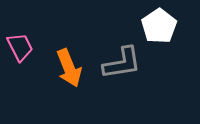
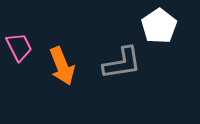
pink trapezoid: moved 1 px left
orange arrow: moved 7 px left, 2 px up
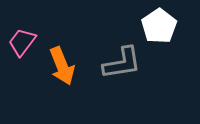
pink trapezoid: moved 3 px right, 5 px up; rotated 116 degrees counterclockwise
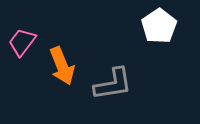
gray L-shape: moved 9 px left, 21 px down
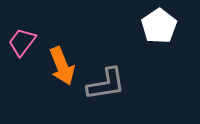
gray L-shape: moved 7 px left
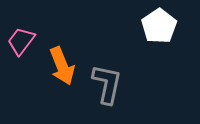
pink trapezoid: moved 1 px left, 1 px up
gray L-shape: moved 1 px right; rotated 69 degrees counterclockwise
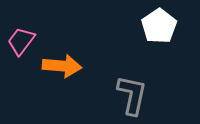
orange arrow: rotated 63 degrees counterclockwise
gray L-shape: moved 25 px right, 11 px down
